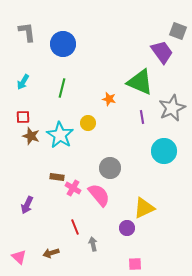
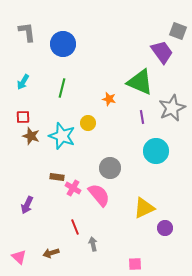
cyan star: moved 2 px right, 1 px down; rotated 12 degrees counterclockwise
cyan circle: moved 8 px left
purple circle: moved 38 px right
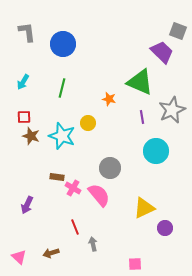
purple trapezoid: rotated 10 degrees counterclockwise
gray star: moved 2 px down
red square: moved 1 px right
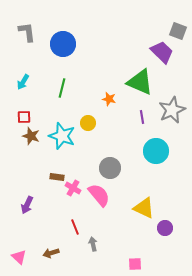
yellow triangle: rotated 50 degrees clockwise
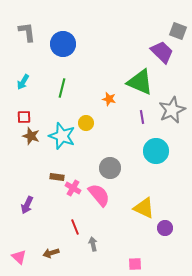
yellow circle: moved 2 px left
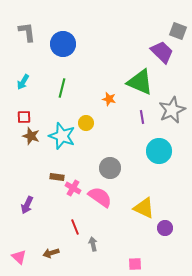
cyan circle: moved 3 px right
pink semicircle: moved 1 px right, 2 px down; rotated 15 degrees counterclockwise
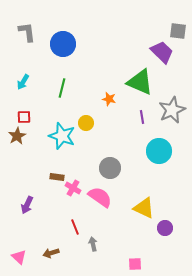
gray square: rotated 12 degrees counterclockwise
brown star: moved 14 px left; rotated 24 degrees clockwise
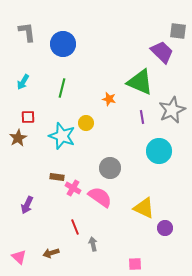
red square: moved 4 px right
brown star: moved 1 px right, 2 px down
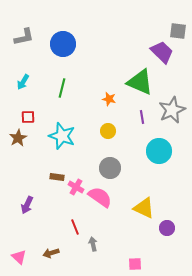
gray L-shape: moved 3 px left, 5 px down; rotated 85 degrees clockwise
yellow circle: moved 22 px right, 8 px down
pink cross: moved 3 px right, 1 px up
purple circle: moved 2 px right
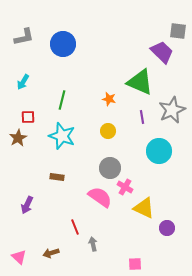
green line: moved 12 px down
pink cross: moved 49 px right
